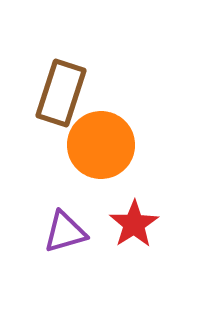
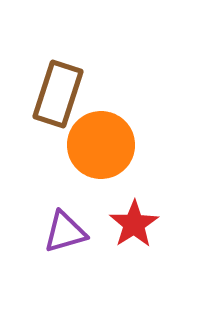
brown rectangle: moved 3 px left, 1 px down
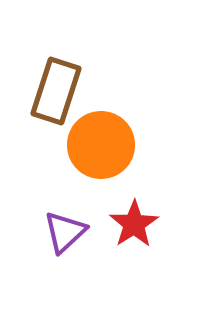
brown rectangle: moved 2 px left, 3 px up
purple triangle: rotated 27 degrees counterclockwise
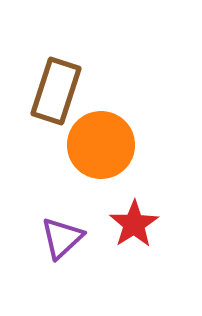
purple triangle: moved 3 px left, 6 px down
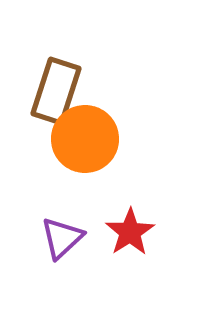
orange circle: moved 16 px left, 6 px up
red star: moved 4 px left, 8 px down
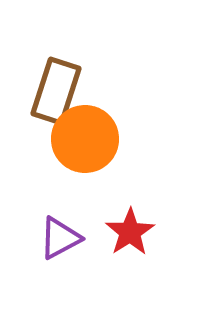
purple triangle: moved 2 px left; rotated 15 degrees clockwise
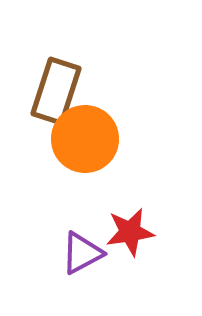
red star: rotated 24 degrees clockwise
purple triangle: moved 22 px right, 15 px down
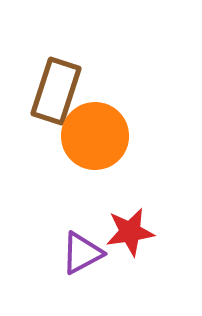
orange circle: moved 10 px right, 3 px up
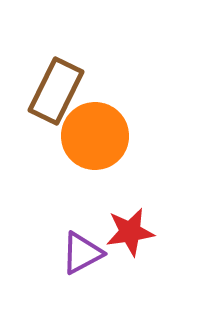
brown rectangle: rotated 8 degrees clockwise
